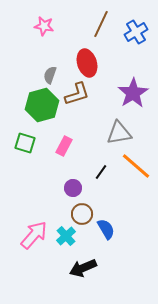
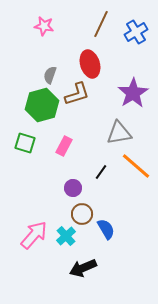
red ellipse: moved 3 px right, 1 px down
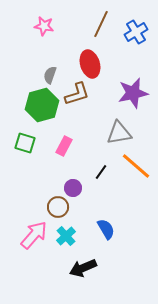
purple star: rotated 20 degrees clockwise
brown circle: moved 24 px left, 7 px up
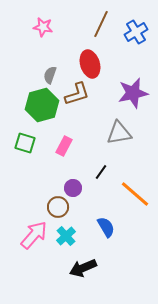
pink star: moved 1 px left, 1 px down
orange line: moved 1 px left, 28 px down
blue semicircle: moved 2 px up
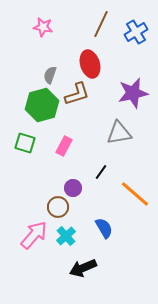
blue semicircle: moved 2 px left, 1 px down
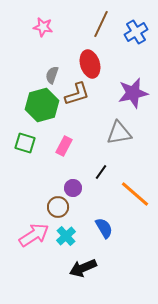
gray semicircle: moved 2 px right
pink arrow: rotated 16 degrees clockwise
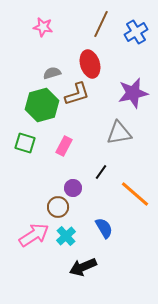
gray semicircle: moved 2 px up; rotated 54 degrees clockwise
black arrow: moved 1 px up
